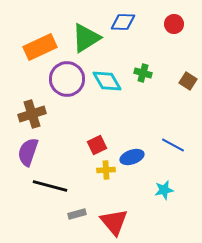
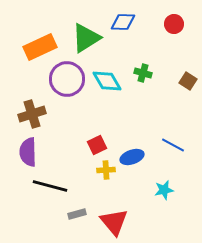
purple semicircle: rotated 20 degrees counterclockwise
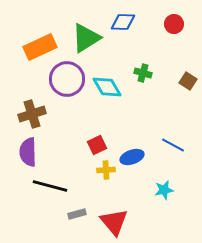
cyan diamond: moved 6 px down
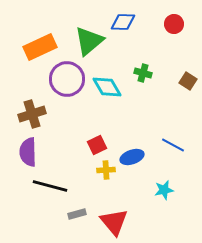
green triangle: moved 3 px right, 3 px down; rotated 8 degrees counterclockwise
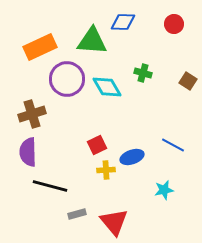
green triangle: moved 3 px right; rotated 44 degrees clockwise
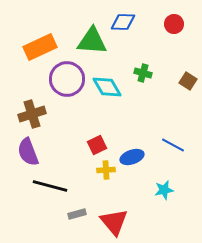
purple semicircle: rotated 20 degrees counterclockwise
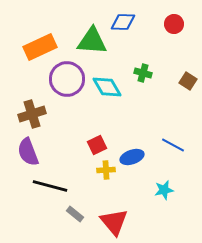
gray rectangle: moved 2 px left; rotated 54 degrees clockwise
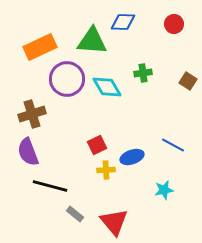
green cross: rotated 24 degrees counterclockwise
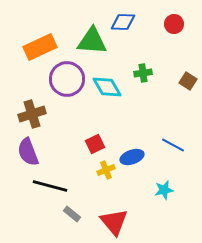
red square: moved 2 px left, 1 px up
yellow cross: rotated 18 degrees counterclockwise
gray rectangle: moved 3 px left
